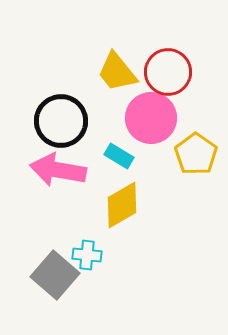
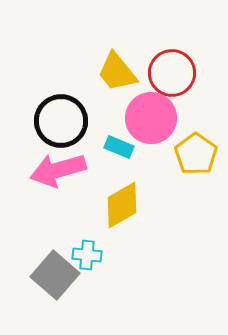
red circle: moved 4 px right, 1 px down
cyan rectangle: moved 9 px up; rotated 8 degrees counterclockwise
pink arrow: rotated 26 degrees counterclockwise
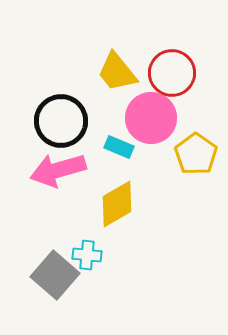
yellow diamond: moved 5 px left, 1 px up
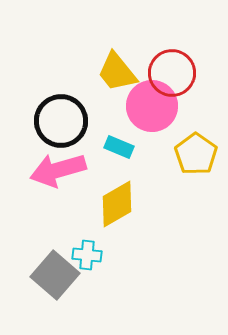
pink circle: moved 1 px right, 12 px up
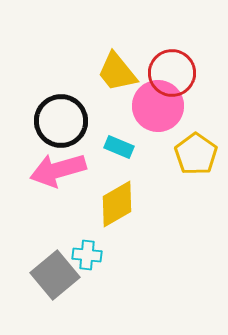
pink circle: moved 6 px right
gray square: rotated 9 degrees clockwise
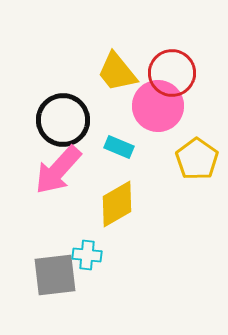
black circle: moved 2 px right, 1 px up
yellow pentagon: moved 1 px right, 5 px down
pink arrow: rotated 32 degrees counterclockwise
gray square: rotated 33 degrees clockwise
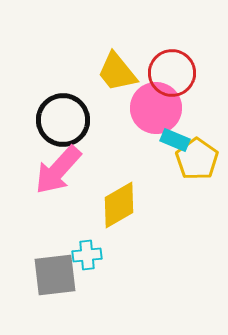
pink circle: moved 2 px left, 2 px down
cyan rectangle: moved 56 px right, 7 px up
yellow diamond: moved 2 px right, 1 px down
cyan cross: rotated 12 degrees counterclockwise
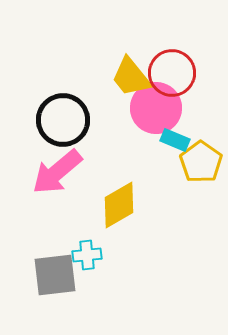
yellow trapezoid: moved 14 px right, 5 px down
yellow pentagon: moved 4 px right, 3 px down
pink arrow: moved 1 px left, 2 px down; rotated 8 degrees clockwise
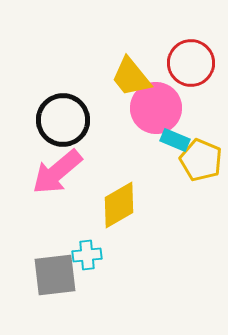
red circle: moved 19 px right, 10 px up
yellow pentagon: moved 2 px up; rotated 12 degrees counterclockwise
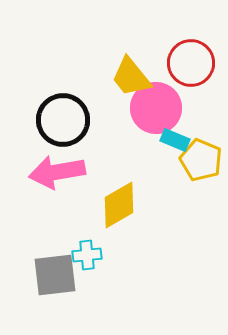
pink arrow: rotated 30 degrees clockwise
